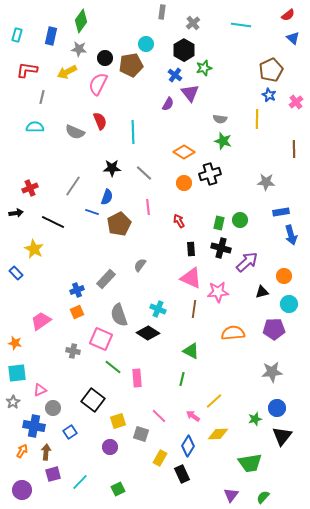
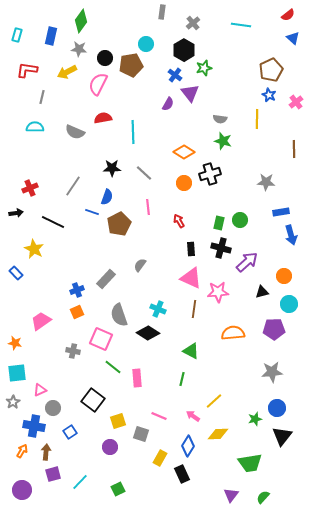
red semicircle at (100, 121): moved 3 px right, 3 px up; rotated 78 degrees counterclockwise
pink line at (159, 416): rotated 21 degrees counterclockwise
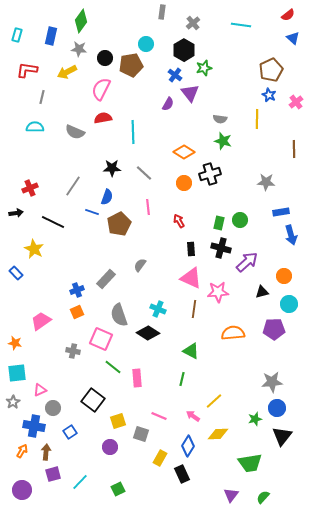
pink semicircle at (98, 84): moved 3 px right, 5 px down
gray star at (272, 372): moved 10 px down
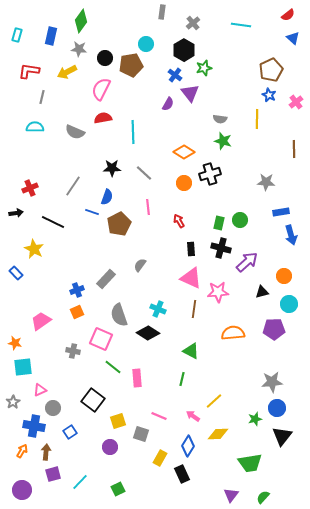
red L-shape at (27, 70): moved 2 px right, 1 px down
cyan square at (17, 373): moved 6 px right, 6 px up
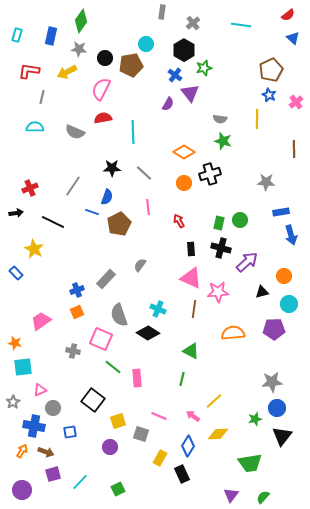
blue square at (70, 432): rotated 24 degrees clockwise
brown arrow at (46, 452): rotated 105 degrees clockwise
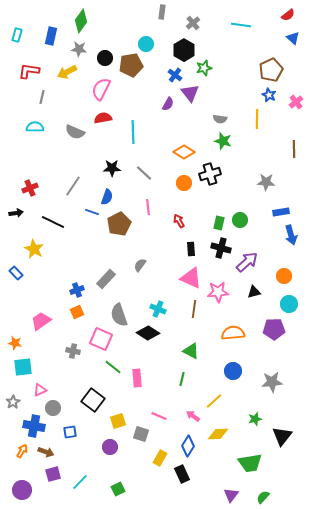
black triangle at (262, 292): moved 8 px left
blue circle at (277, 408): moved 44 px left, 37 px up
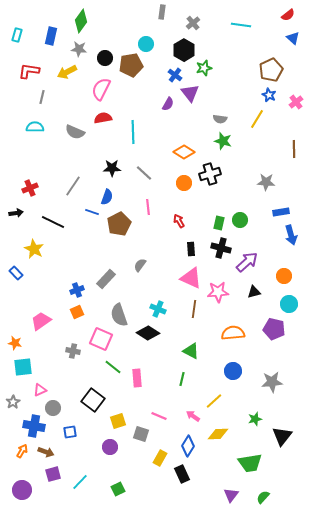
yellow line at (257, 119): rotated 30 degrees clockwise
purple pentagon at (274, 329): rotated 15 degrees clockwise
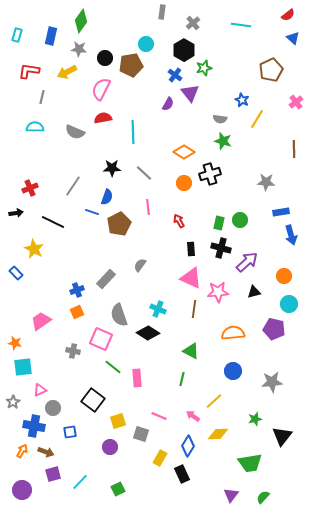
blue star at (269, 95): moved 27 px left, 5 px down
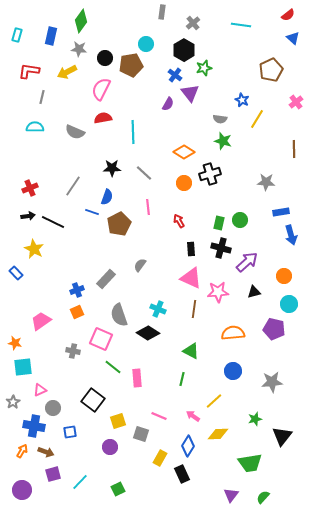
black arrow at (16, 213): moved 12 px right, 3 px down
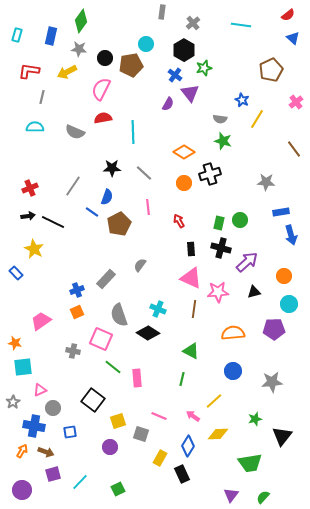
brown line at (294, 149): rotated 36 degrees counterclockwise
blue line at (92, 212): rotated 16 degrees clockwise
purple pentagon at (274, 329): rotated 15 degrees counterclockwise
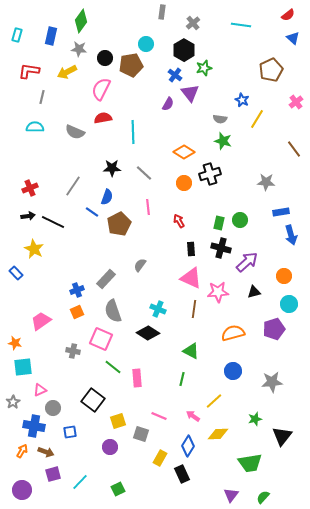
gray semicircle at (119, 315): moved 6 px left, 4 px up
purple pentagon at (274, 329): rotated 15 degrees counterclockwise
orange semicircle at (233, 333): rotated 10 degrees counterclockwise
